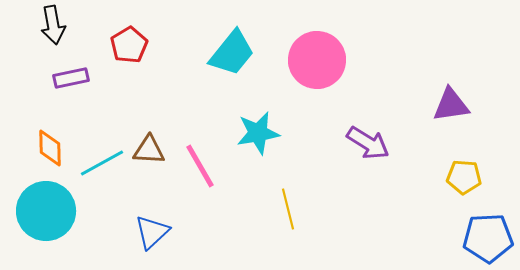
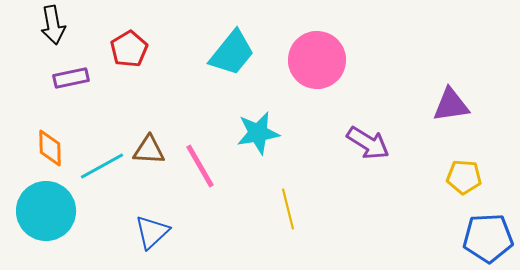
red pentagon: moved 4 px down
cyan line: moved 3 px down
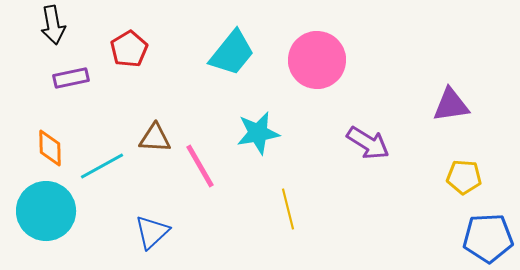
brown triangle: moved 6 px right, 12 px up
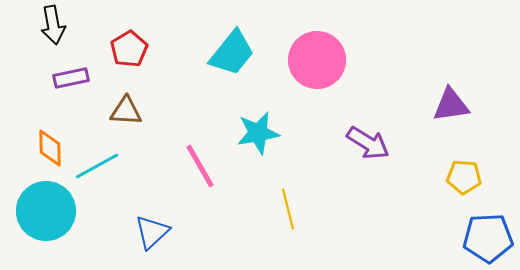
brown triangle: moved 29 px left, 27 px up
cyan line: moved 5 px left
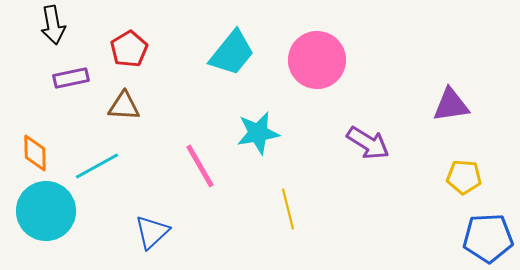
brown triangle: moved 2 px left, 5 px up
orange diamond: moved 15 px left, 5 px down
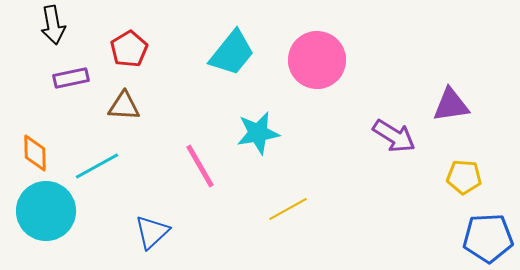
purple arrow: moved 26 px right, 7 px up
yellow line: rotated 75 degrees clockwise
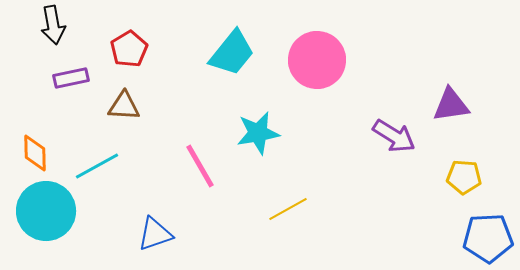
blue triangle: moved 3 px right, 2 px down; rotated 24 degrees clockwise
